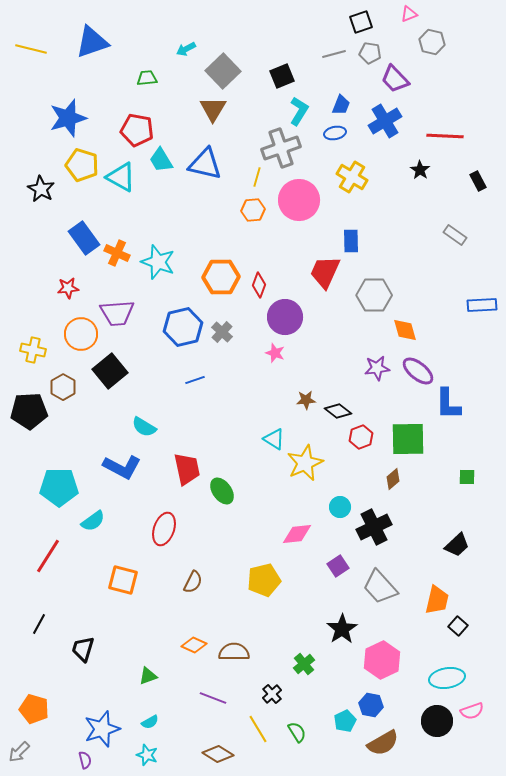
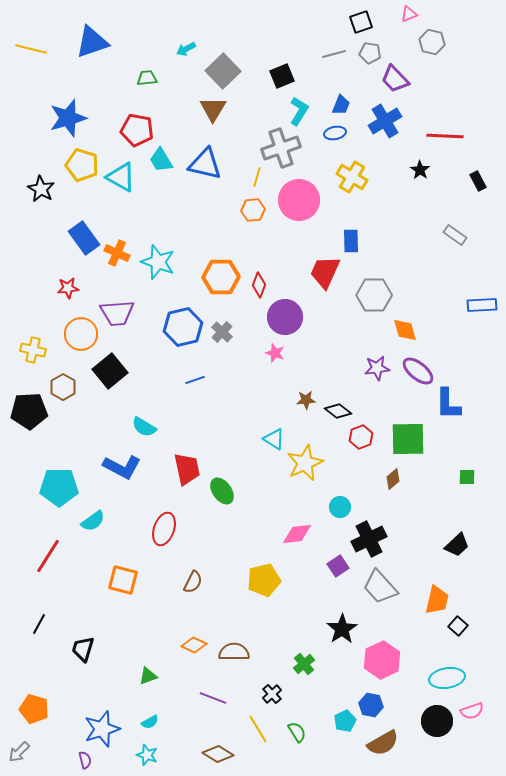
black cross at (374, 527): moved 5 px left, 12 px down
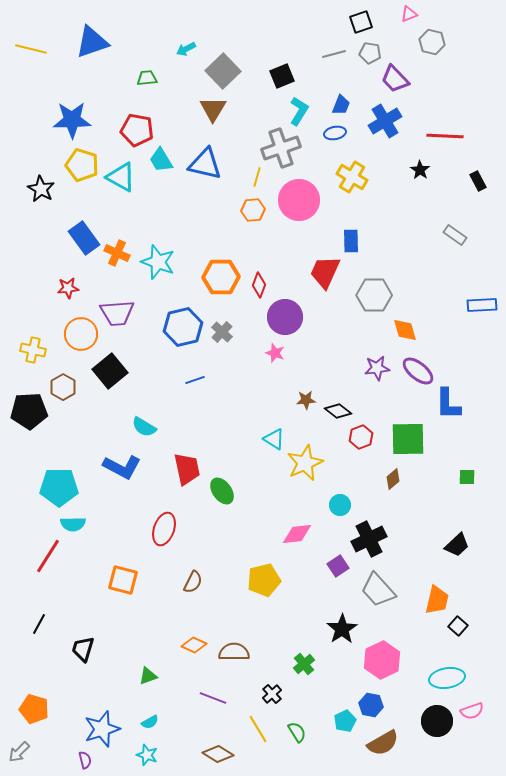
blue star at (68, 118): moved 4 px right, 2 px down; rotated 15 degrees clockwise
cyan circle at (340, 507): moved 2 px up
cyan semicircle at (93, 521): moved 20 px left, 3 px down; rotated 35 degrees clockwise
gray trapezoid at (380, 587): moved 2 px left, 3 px down
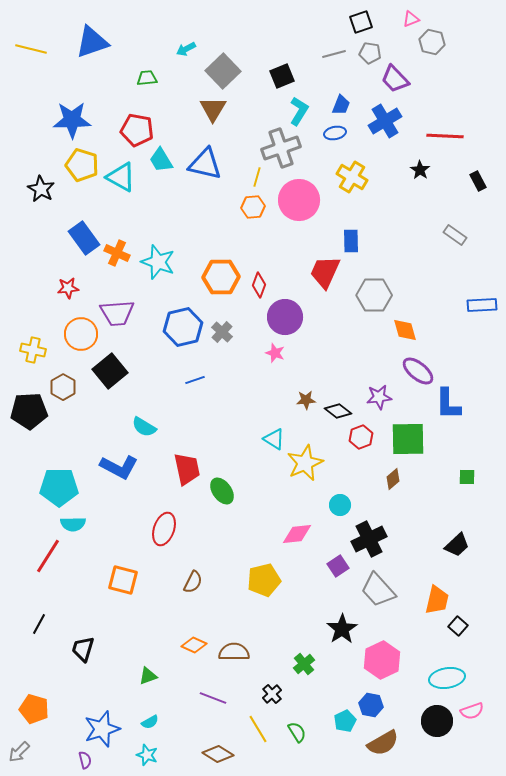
pink triangle at (409, 14): moved 2 px right, 5 px down
orange hexagon at (253, 210): moved 3 px up
purple star at (377, 368): moved 2 px right, 29 px down
blue L-shape at (122, 467): moved 3 px left
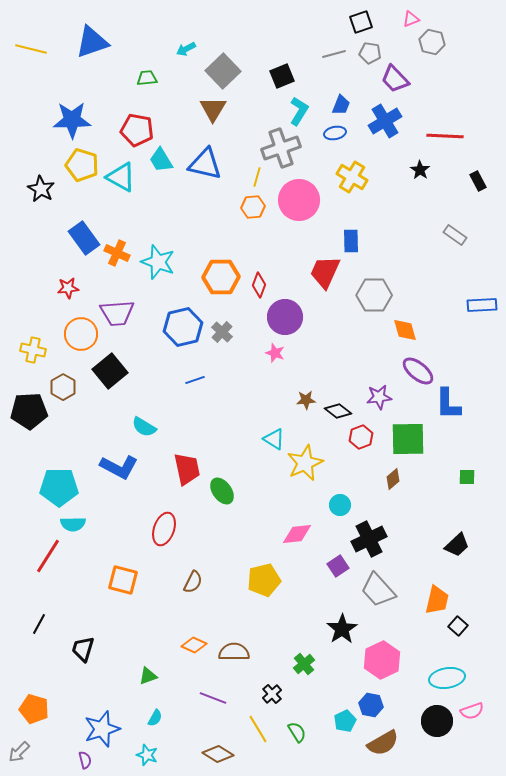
cyan semicircle at (150, 722): moved 5 px right, 4 px up; rotated 30 degrees counterclockwise
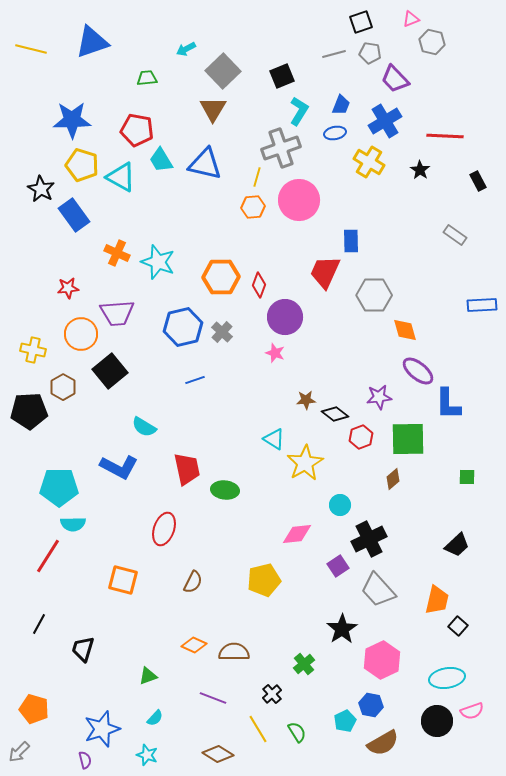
yellow cross at (352, 177): moved 17 px right, 15 px up
blue rectangle at (84, 238): moved 10 px left, 23 px up
black diamond at (338, 411): moved 3 px left, 3 px down
yellow star at (305, 463): rotated 6 degrees counterclockwise
green ellipse at (222, 491): moved 3 px right, 1 px up; rotated 48 degrees counterclockwise
cyan semicircle at (155, 718): rotated 12 degrees clockwise
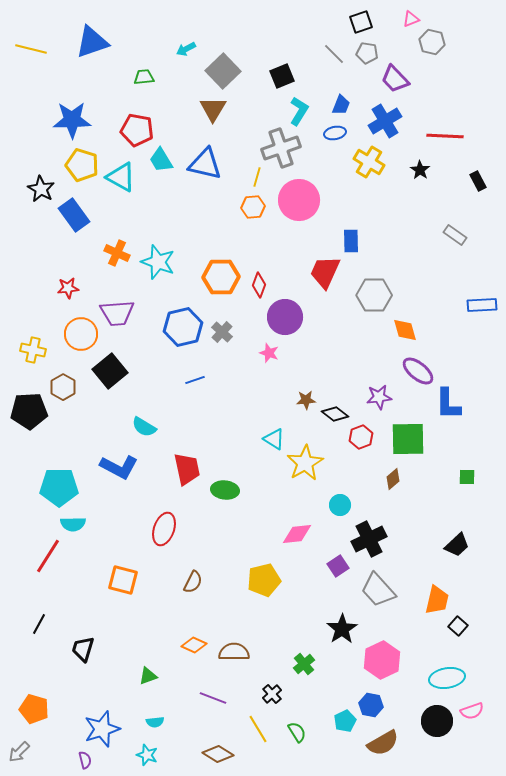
gray pentagon at (370, 53): moved 3 px left
gray line at (334, 54): rotated 60 degrees clockwise
green trapezoid at (147, 78): moved 3 px left, 1 px up
pink star at (275, 353): moved 6 px left
cyan semicircle at (155, 718): moved 4 px down; rotated 42 degrees clockwise
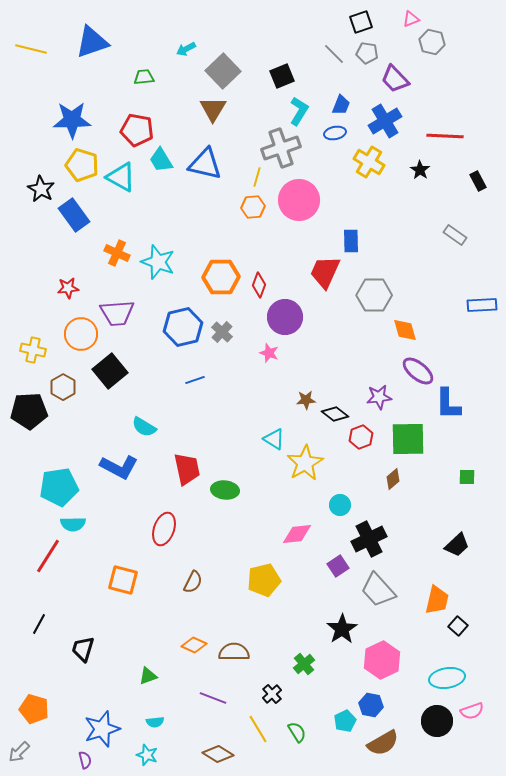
cyan pentagon at (59, 487): rotated 9 degrees counterclockwise
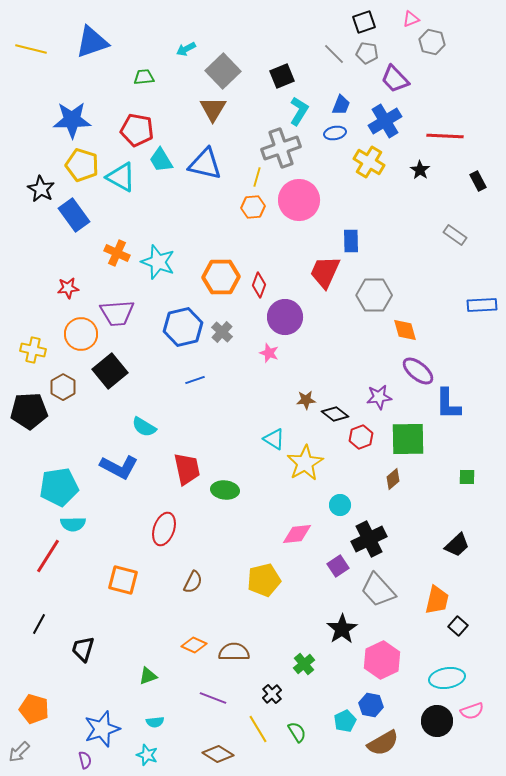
black square at (361, 22): moved 3 px right
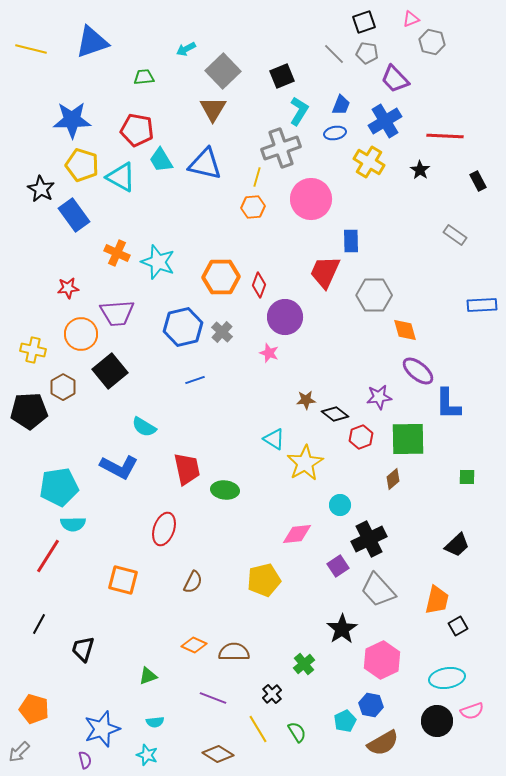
pink circle at (299, 200): moved 12 px right, 1 px up
black square at (458, 626): rotated 18 degrees clockwise
